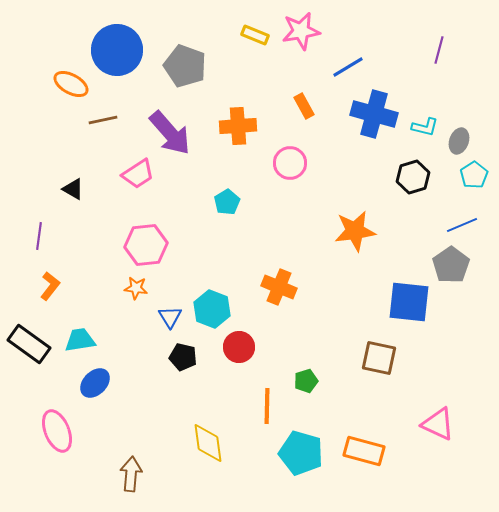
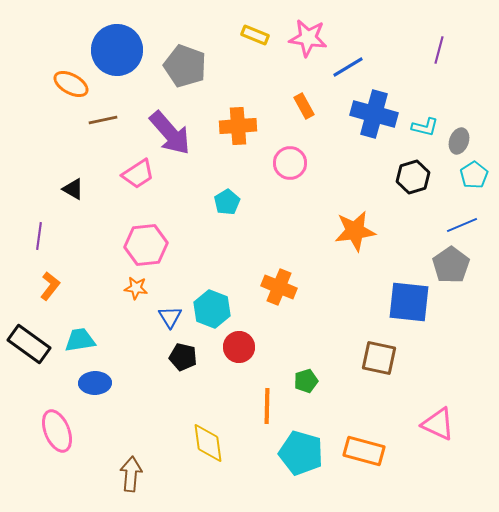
pink star at (301, 31): moved 7 px right, 7 px down; rotated 18 degrees clockwise
blue ellipse at (95, 383): rotated 44 degrees clockwise
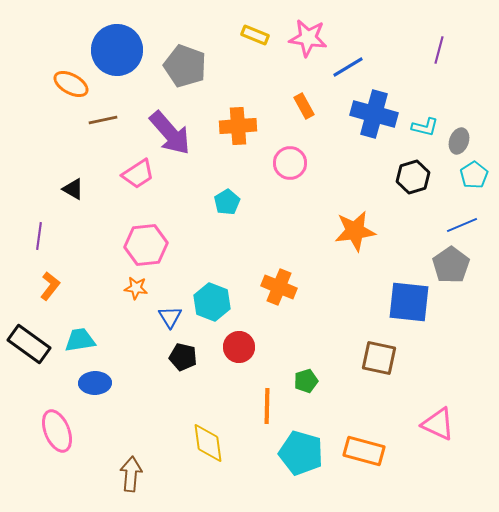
cyan hexagon at (212, 309): moved 7 px up
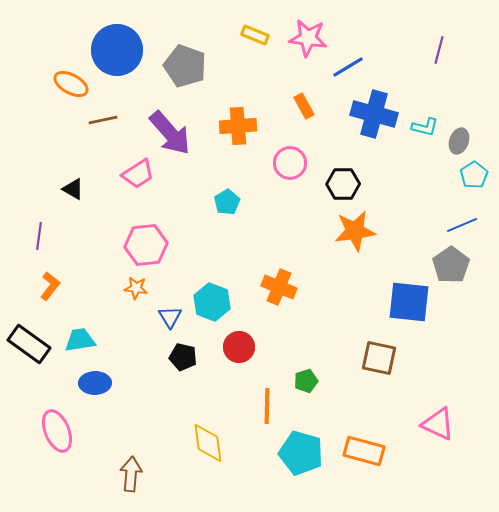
black hexagon at (413, 177): moved 70 px left, 7 px down; rotated 16 degrees clockwise
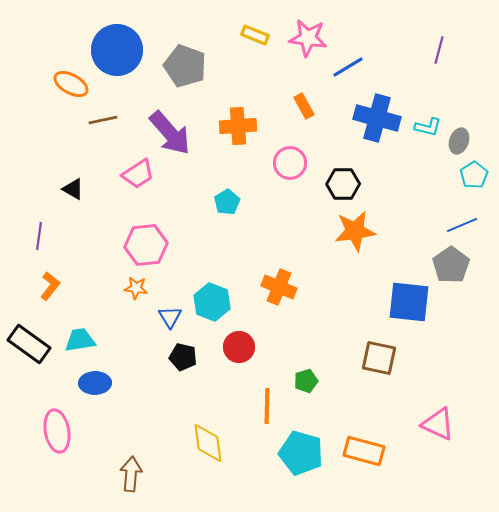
blue cross at (374, 114): moved 3 px right, 4 px down
cyan L-shape at (425, 127): moved 3 px right
pink ellipse at (57, 431): rotated 12 degrees clockwise
